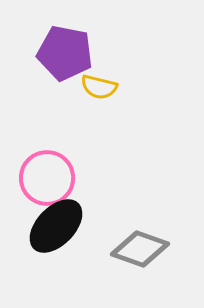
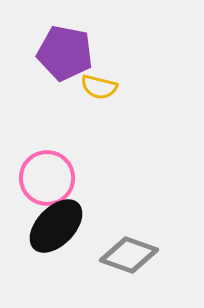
gray diamond: moved 11 px left, 6 px down
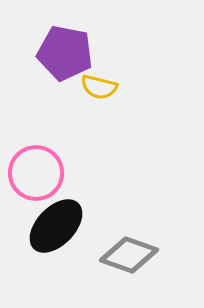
pink circle: moved 11 px left, 5 px up
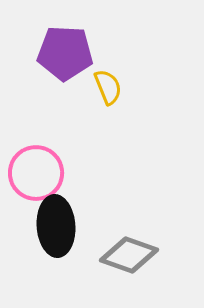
purple pentagon: rotated 8 degrees counterclockwise
yellow semicircle: moved 9 px right; rotated 126 degrees counterclockwise
black ellipse: rotated 48 degrees counterclockwise
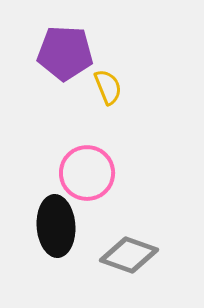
pink circle: moved 51 px right
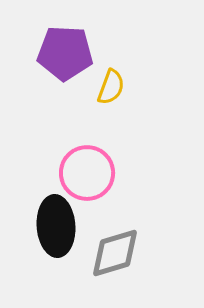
yellow semicircle: moved 3 px right; rotated 42 degrees clockwise
gray diamond: moved 14 px left, 2 px up; rotated 36 degrees counterclockwise
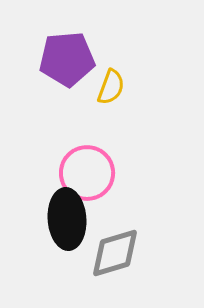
purple pentagon: moved 2 px right, 6 px down; rotated 8 degrees counterclockwise
black ellipse: moved 11 px right, 7 px up
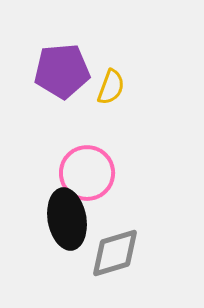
purple pentagon: moved 5 px left, 12 px down
black ellipse: rotated 6 degrees counterclockwise
